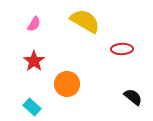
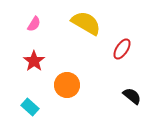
yellow semicircle: moved 1 px right, 2 px down
red ellipse: rotated 55 degrees counterclockwise
orange circle: moved 1 px down
black semicircle: moved 1 px left, 1 px up
cyan rectangle: moved 2 px left
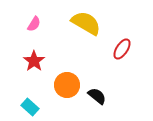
black semicircle: moved 35 px left
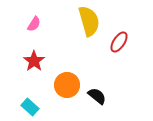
yellow semicircle: moved 3 px right, 2 px up; rotated 44 degrees clockwise
red ellipse: moved 3 px left, 7 px up
